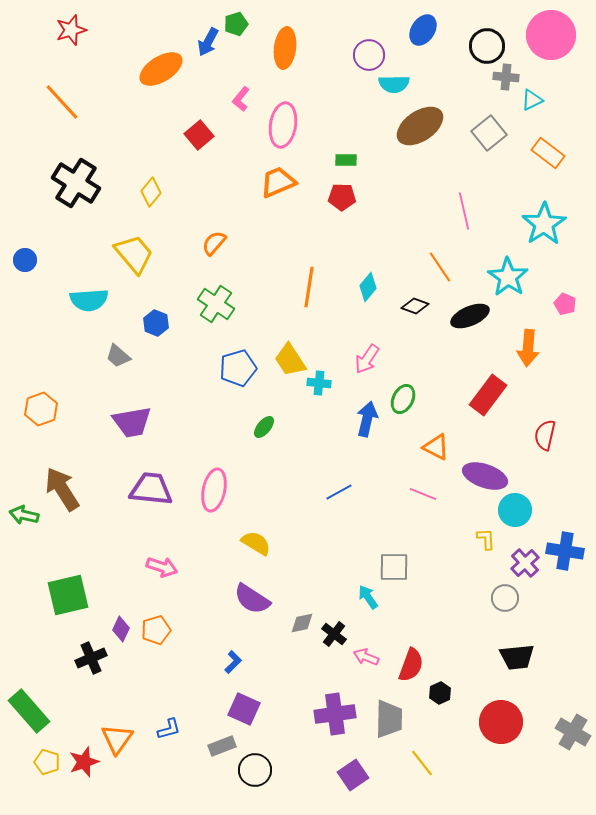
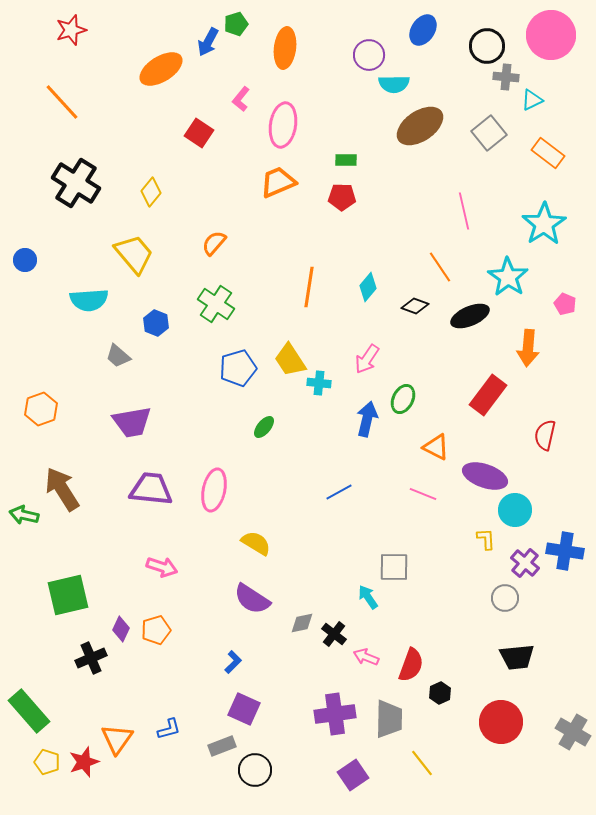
red square at (199, 135): moved 2 px up; rotated 16 degrees counterclockwise
purple cross at (525, 563): rotated 8 degrees counterclockwise
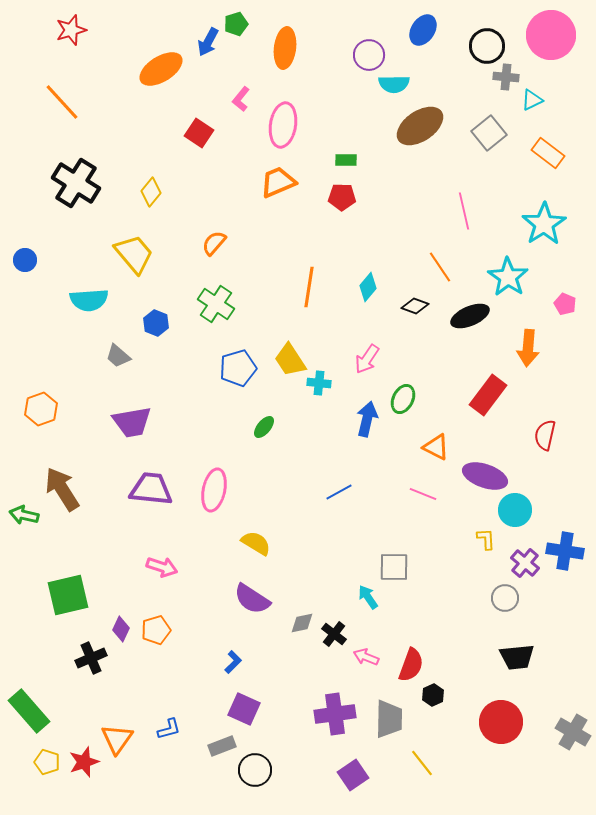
black hexagon at (440, 693): moved 7 px left, 2 px down
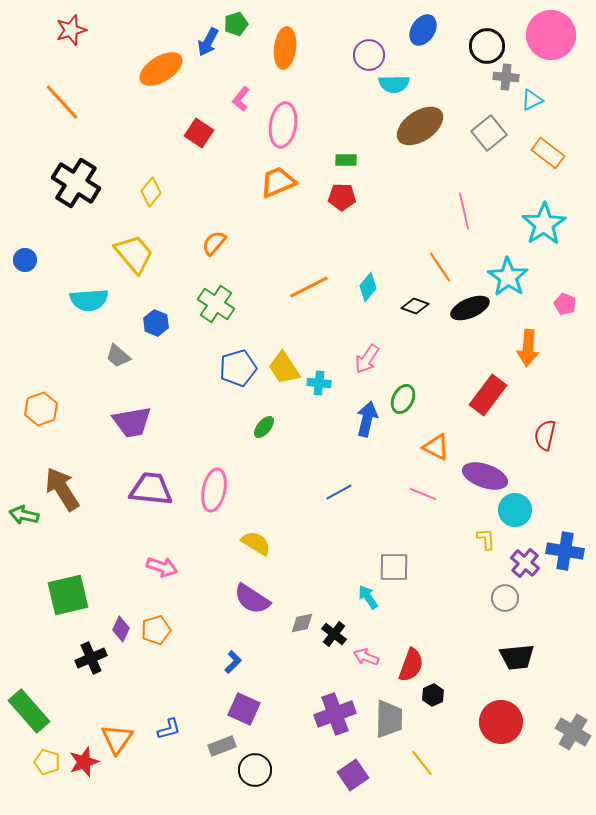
orange line at (309, 287): rotated 54 degrees clockwise
black ellipse at (470, 316): moved 8 px up
yellow trapezoid at (290, 360): moved 6 px left, 8 px down
purple cross at (335, 714): rotated 12 degrees counterclockwise
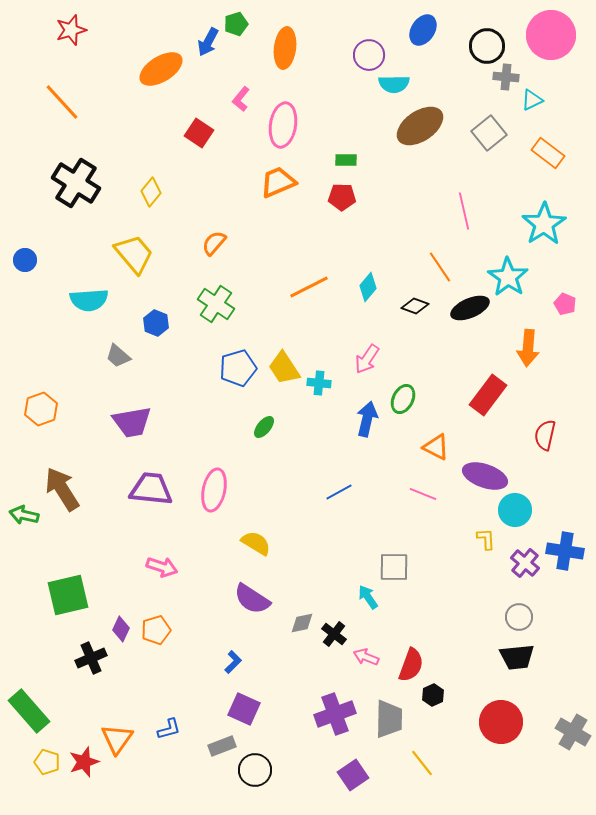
gray circle at (505, 598): moved 14 px right, 19 px down
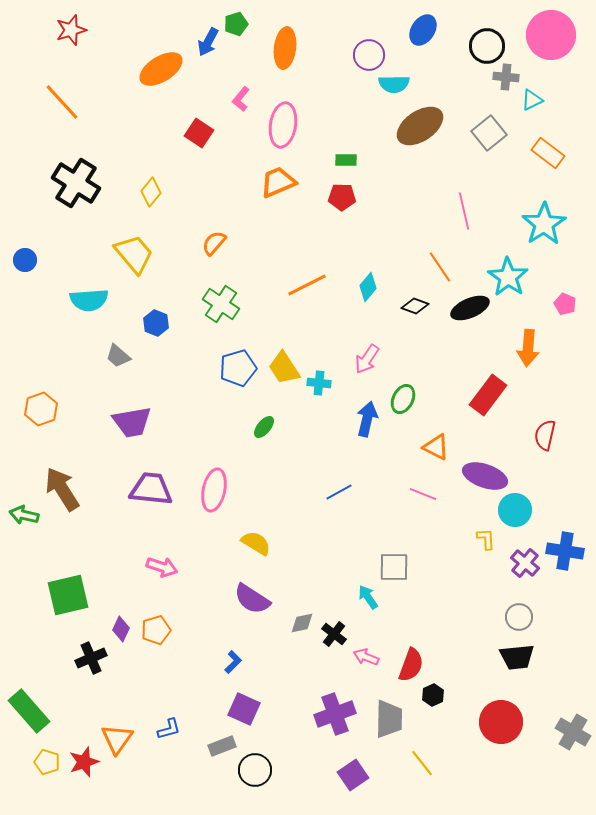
orange line at (309, 287): moved 2 px left, 2 px up
green cross at (216, 304): moved 5 px right
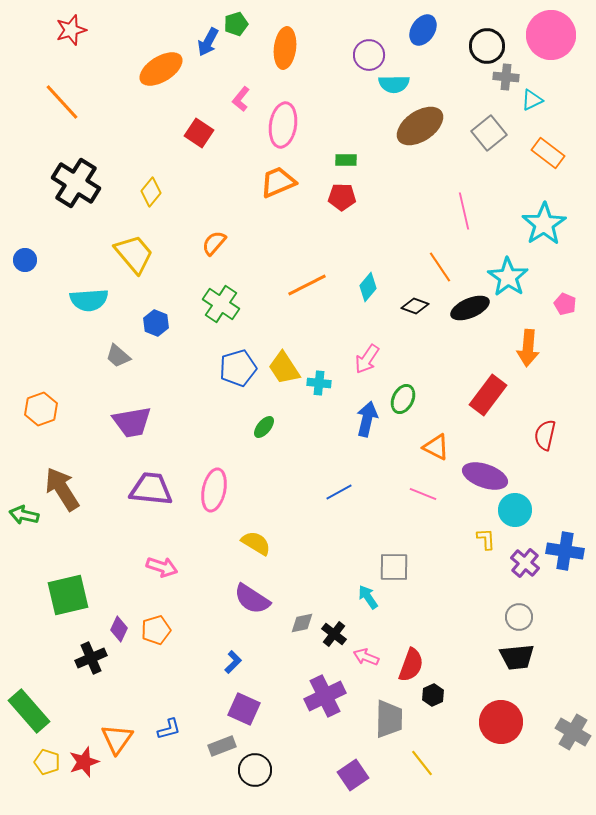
purple diamond at (121, 629): moved 2 px left
purple cross at (335, 714): moved 10 px left, 18 px up; rotated 6 degrees counterclockwise
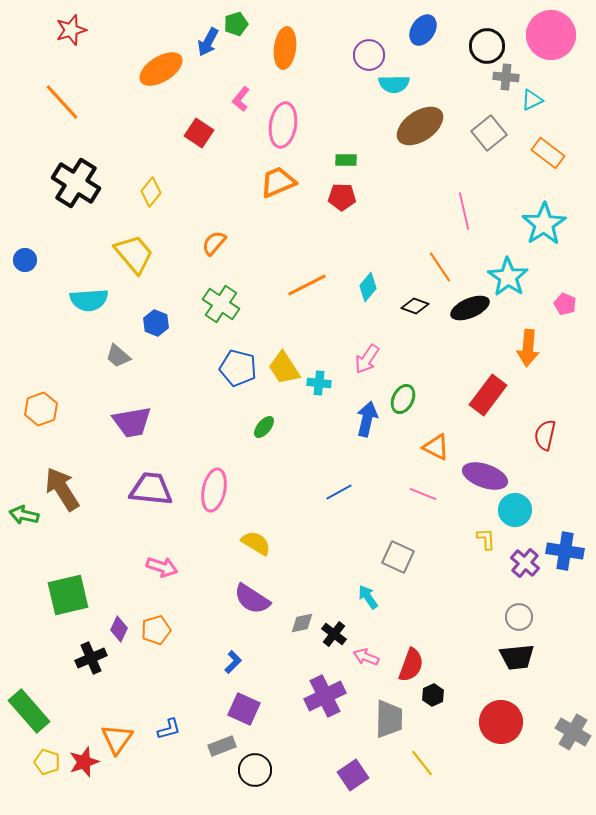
blue pentagon at (238, 368): rotated 30 degrees clockwise
gray square at (394, 567): moved 4 px right, 10 px up; rotated 24 degrees clockwise
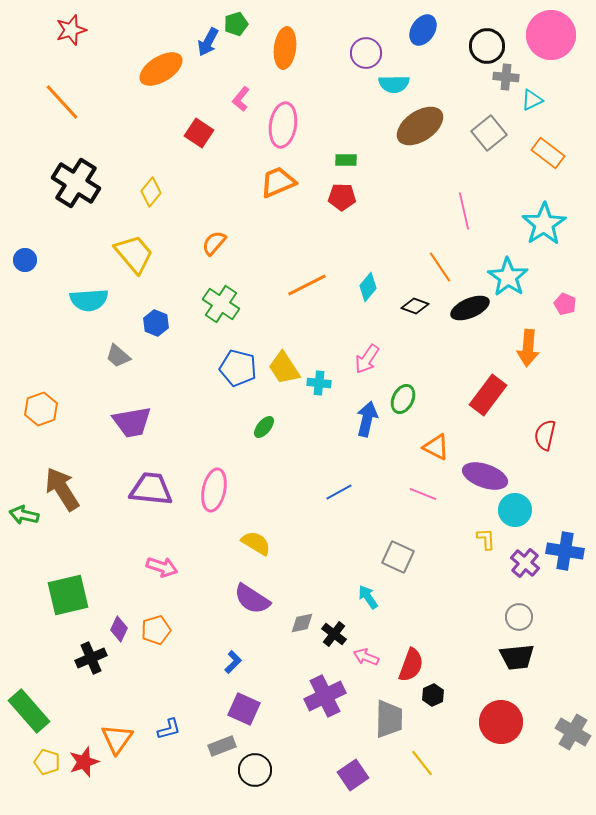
purple circle at (369, 55): moved 3 px left, 2 px up
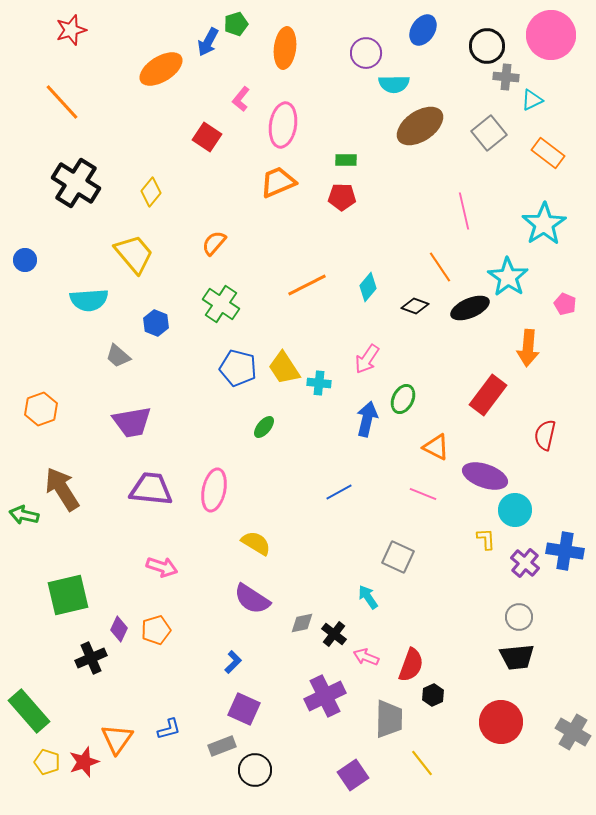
red square at (199, 133): moved 8 px right, 4 px down
